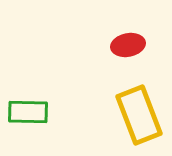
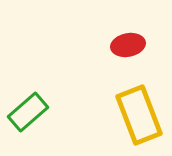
green rectangle: rotated 42 degrees counterclockwise
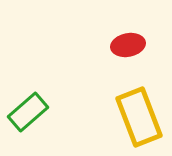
yellow rectangle: moved 2 px down
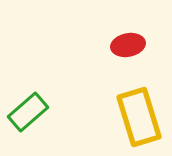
yellow rectangle: rotated 4 degrees clockwise
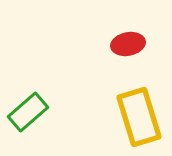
red ellipse: moved 1 px up
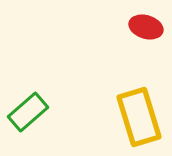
red ellipse: moved 18 px right, 17 px up; rotated 28 degrees clockwise
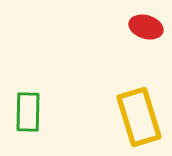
green rectangle: rotated 48 degrees counterclockwise
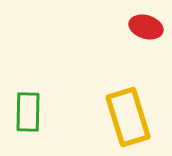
yellow rectangle: moved 11 px left
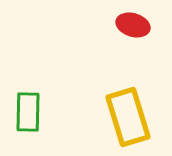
red ellipse: moved 13 px left, 2 px up
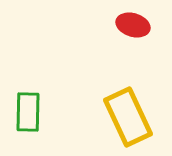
yellow rectangle: rotated 8 degrees counterclockwise
